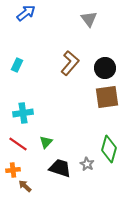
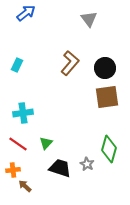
green triangle: moved 1 px down
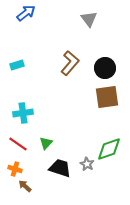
cyan rectangle: rotated 48 degrees clockwise
green diamond: rotated 56 degrees clockwise
orange cross: moved 2 px right, 1 px up; rotated 24 degrees clockwise
